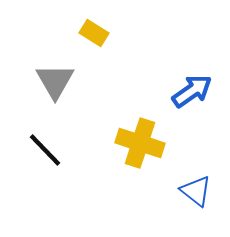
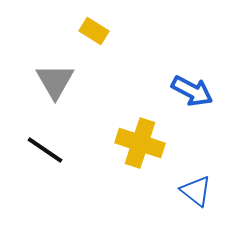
yellow rectangle: moved 2 px up
blue arrow: rotated 63 degrees clockwise
black line: rotated 12 degrees counterclockwise
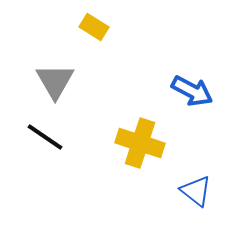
yellow rectangle: moved 4 px up
black line: moved 13 px up
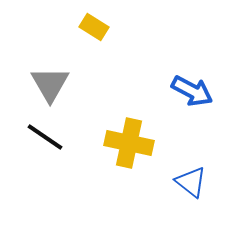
gray triangle: moved 5 px left, 3 px down
yellow cross: moved 11 px left; rotated 6 degrees counterclockwise
blue triangle: moved 5 px left, 9 px up
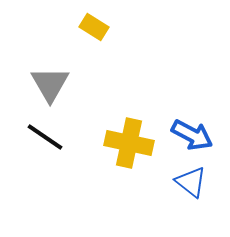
blue arrow: moved 44 px down
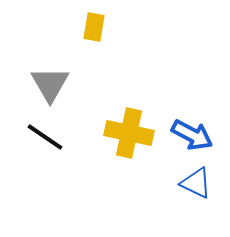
yellow rectangle: rotated 68 degrees clockwise
yellow cross: moved 10 px up
blue triangle: moved 5 px right, 1 px down; rotated 12 degrees counterclockwise
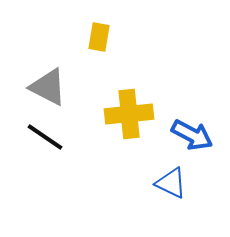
yellow rectangle: moved 5 px right, 10 px down
gray triangle: moved 2 px left, 3 px down; rotated 33 degrees counterclockwise
yellow cross: moved 19 px up; rotated 18 degrees counterclockwise
blue triangle: moved 25 px left
